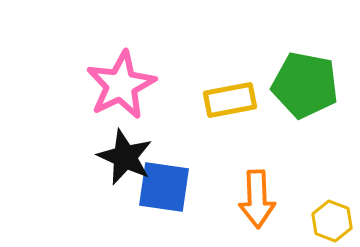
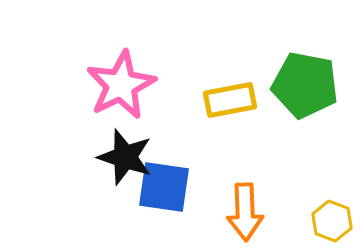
black star: rotated 6 degrees counterclockwise
orange arrow: moved 12 px left, 13 px down
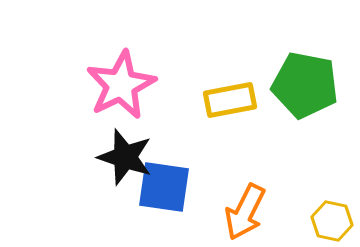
orange arrow: rotated 28 degrees clockwise
yellow hexagon: rotated 9 degrees counterclockwise
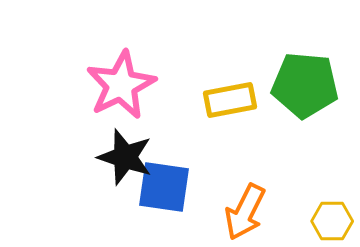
green pentagon: rotated 6 degrees counterclockwise
yellow hexagon: rotated 12 degrees counterclockwise
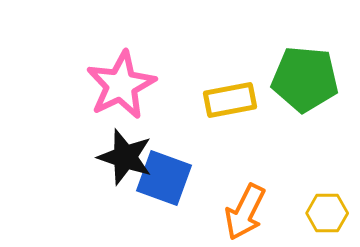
green pentagon: moved 6 px up
blue square: moved 9 px up; rotated 12 degrees clockwise
yellow hexagon: moved 5 px left, 8 px up
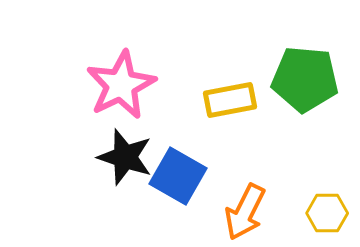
blue square: moved 14 px right, 2 px up; rotated 10 degrees clockwise
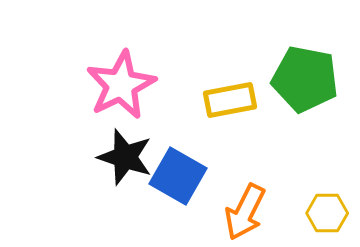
green pentagon: rotated 6 degrees clockwise
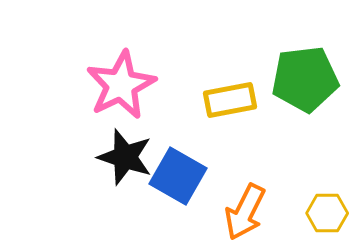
green pentagon: rotated 18 degrees counterclockwise
